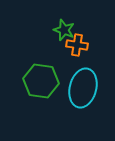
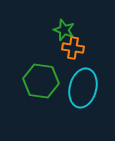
orange cross: moved 4 px left, 3 px down
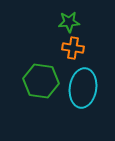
green star: moved 5 px right, 8 px up; rotated 25 degrees counterclockwise
cyan ellipse: rotated 6 degrees counterclockwise
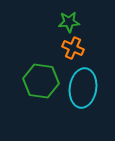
orange cross: rotated 15 degrees clockwise
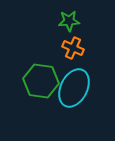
green star: moved 1 px up
cyan ellipse: moved 9 px left; rotated 18 degrees clockwise
